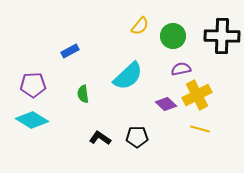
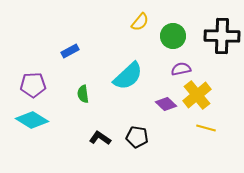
yellow semicircle: moved 4 px up
yellow cross: rotated 12 degrees counterclockwise
yellow line: moved 6 px right, 1 px up
black pentagon: rotated 10 degrees clockwise
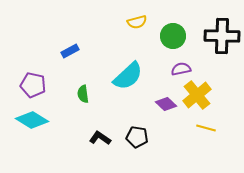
yellow semicircle: moved 3 px left; rotated 36 degrees clockwise
purple pentagon: rotated 15 degrees clockwise
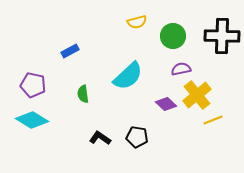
yellow line: moved 7 px right, 8 px up; rotated 36 degrees counterclockwise
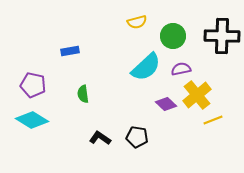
blue rectangle: rotated 18 degrees clockwise
cyan semicircle: moved 18 px right, 9 px up
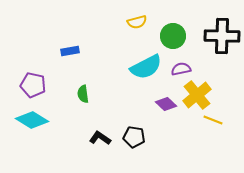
cyan semicircle: rotated 16 degrees clockwise
yellow line: rotated 42 degrees clockwise
black pentagon: moved 3 px left
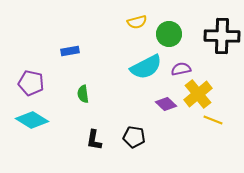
green circle: moved 4 px left, 2 px up
purple pentagon: moved 2 px left, 2 px up
yellow cross: moved 1 px right, 1 px up
black L-shape: moved 6 px left, 2 px down; rotated 115 degrees counterclockwise
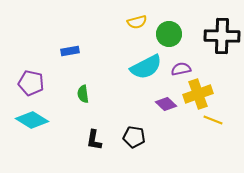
yellow cross: rotated 20 degrees clockwise
